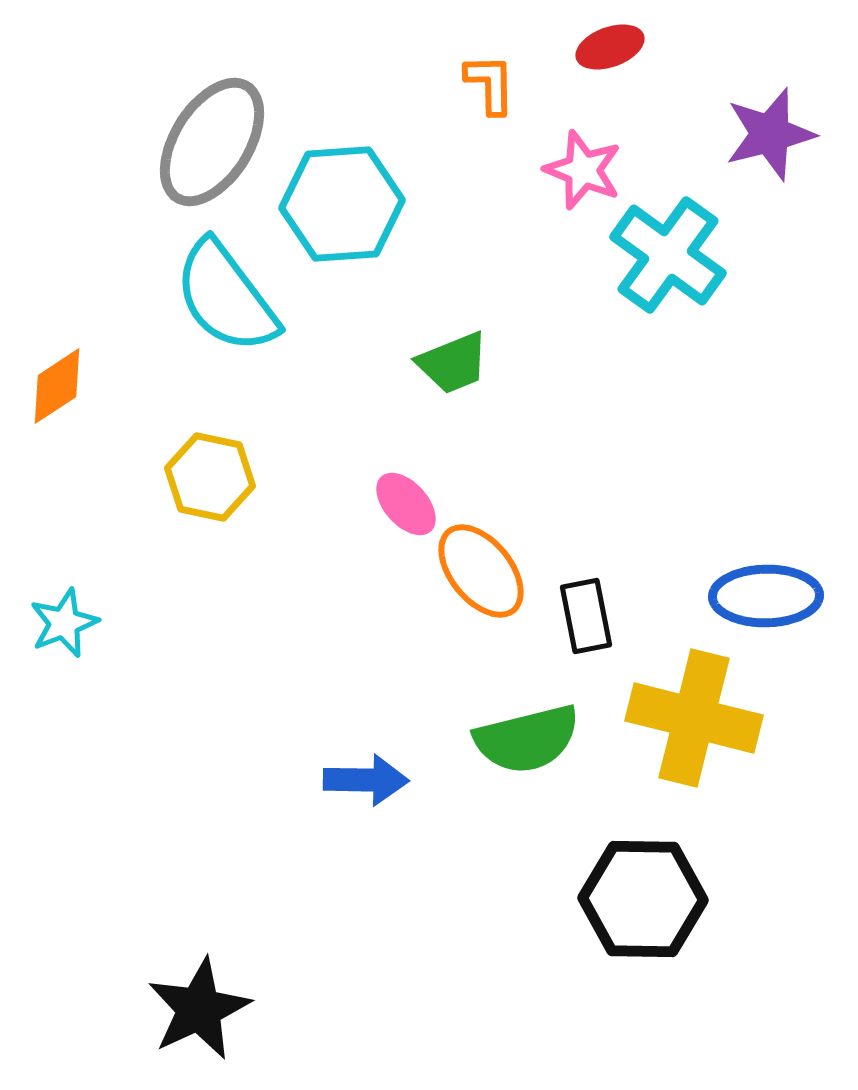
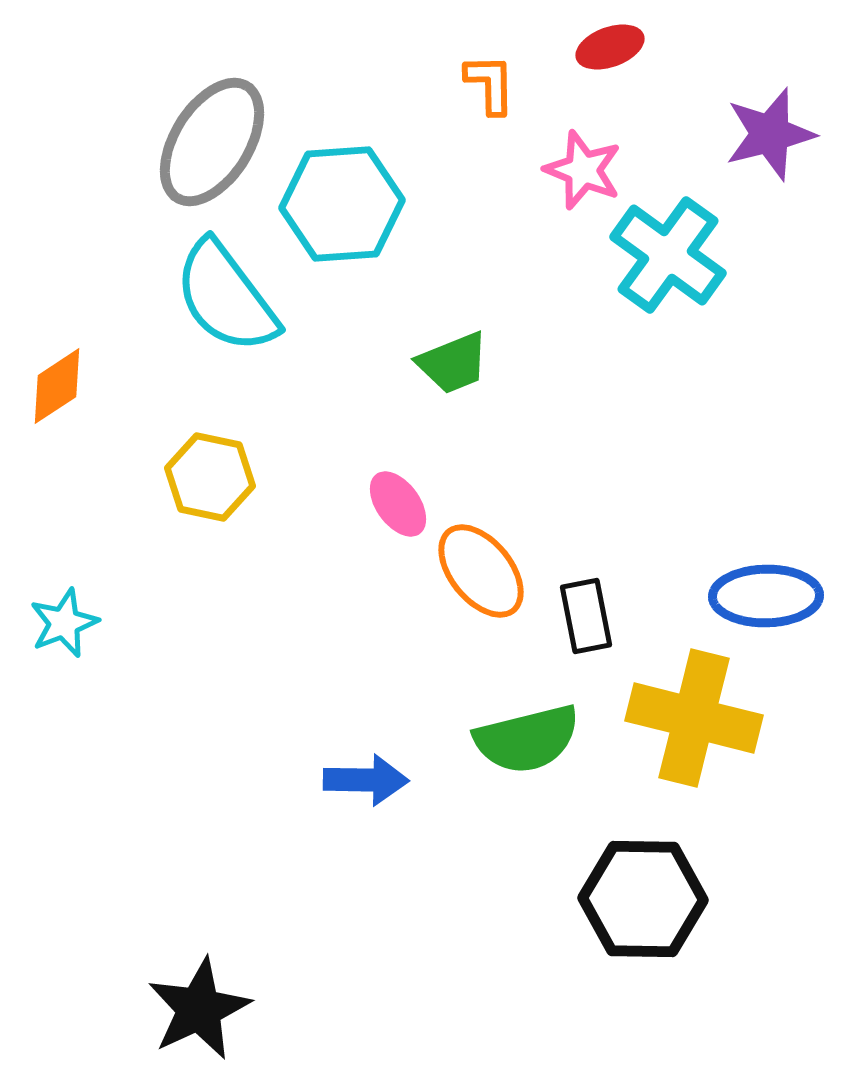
pink ellipse: moved 8 px left; rotated 6 degrees clockwise
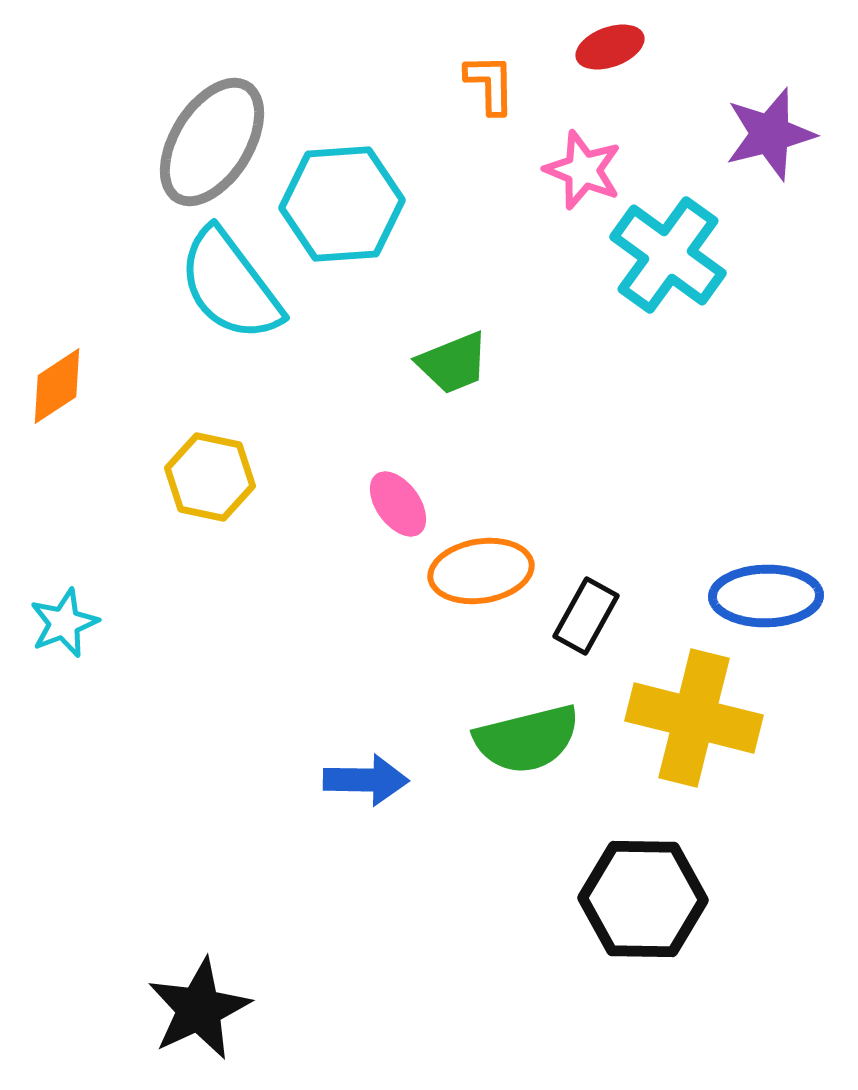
cyan semicircle: moved 4 px right, 12 px up
orange ellipse: rotated 60 degrees counterclockwise
black rectangle: rotated 40 degrees clockwise
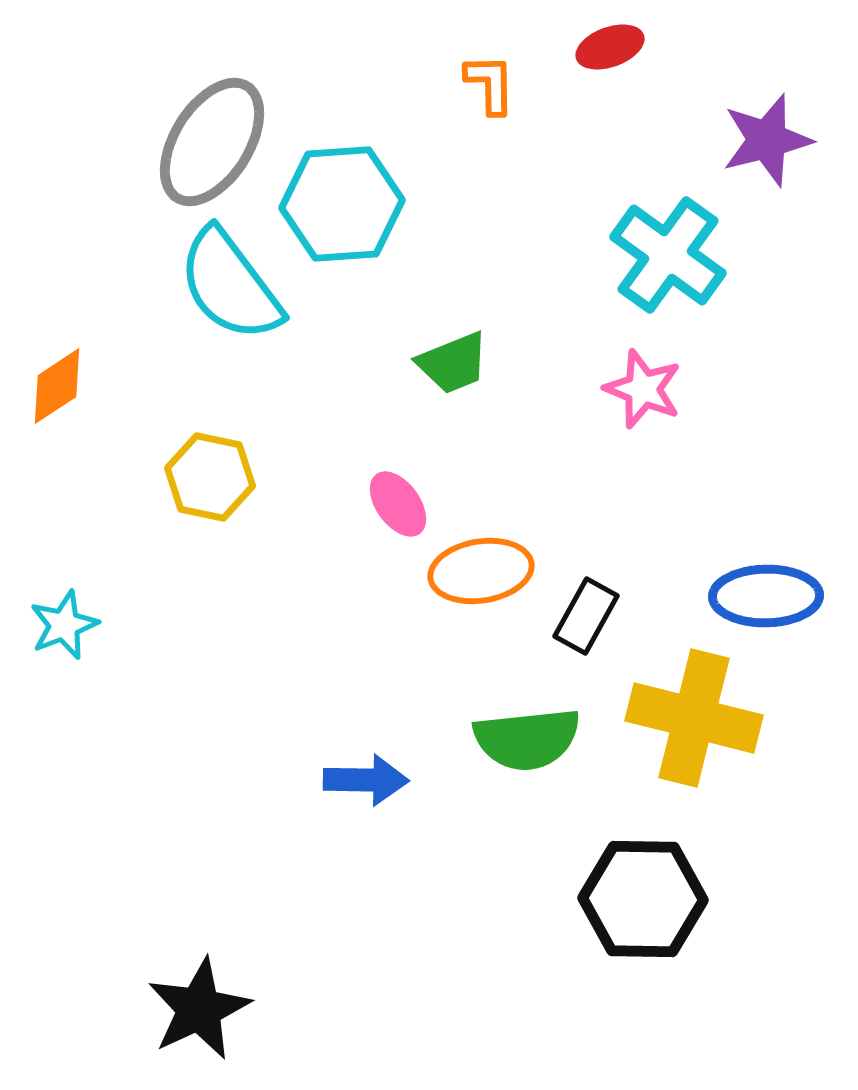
purple star: moved 3 px left, 6 px down
pink star: moved 60 px right, 219 px down
cyan star: moved 2 px down
green semicircle: rotated 8 degrees clockwise
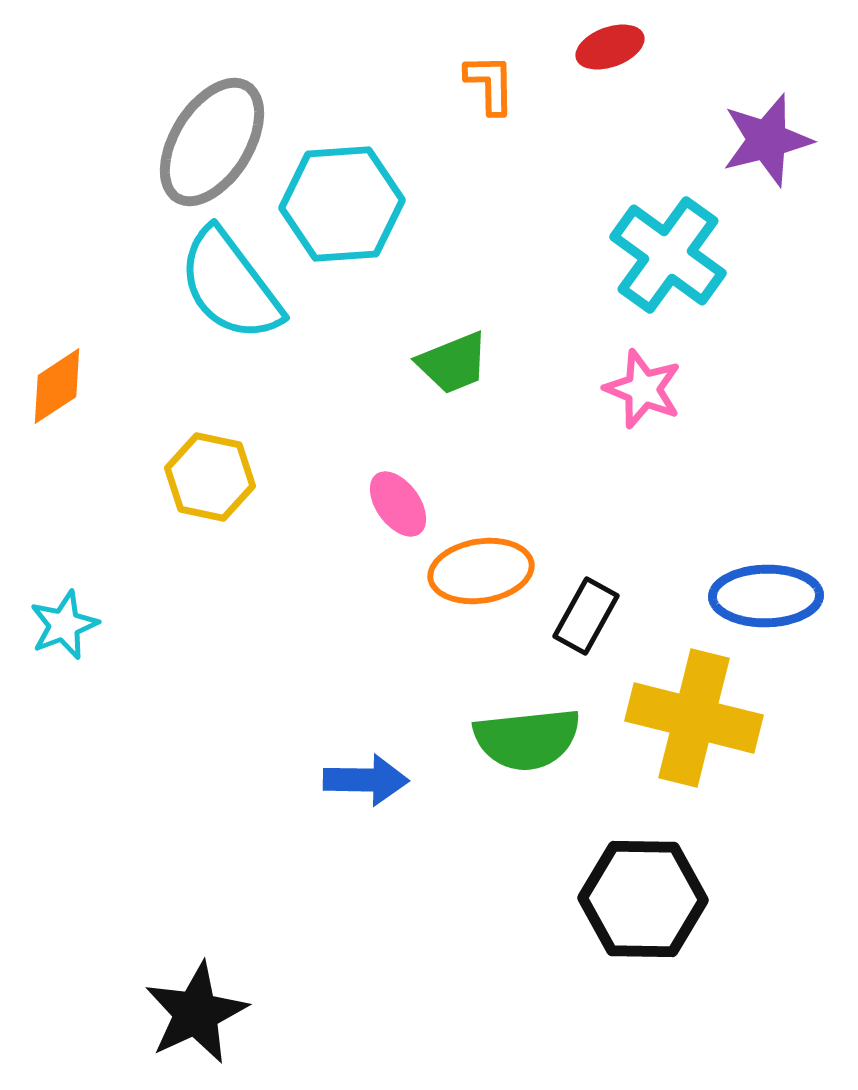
black star: moved 3 px left, 4 px down
